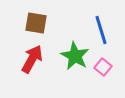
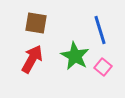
blue line: moved 1 px left
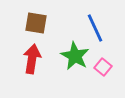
blue line: moved 5 px left, 2 px up; rotated 8 degrees counterclockwise
red arrow: rotated 20 degrees counterclockwise
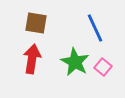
green star: moved 6 px down
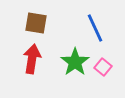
green star: rotated 8 degrees clockwise
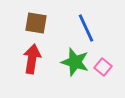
blue line: moved 9 px left
green star: rotated 20 degrees counterclockwise
